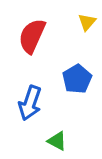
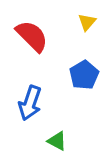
red semicircle: rotated 111 degrees clockwise
blue pentagon: moved 7 px right, 4 px up
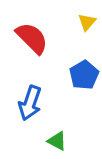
red semicircle: moved 2 px down
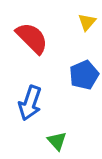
blue pentagon: rotated 8 degrees clockwise
green triangle: rotated 20 degrees clockwise
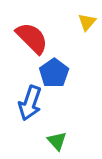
blue pentagon: moved 30 px left, 2 px up; rotated 12 degrees counterclockwise
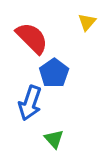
green triangle: moved 3 px left, 2 px up
